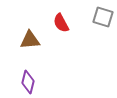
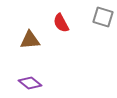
purple diamond: moved 2 px right, 1 px down; rotated 65 degrees counterclockwise
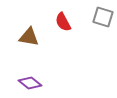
red semicircle: moved 2 px right, 1 px up
brown triangle: moved 1 px left, 3 px up; rotated 15 degrees clockwise
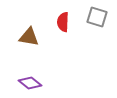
gray square: moved 6 px left
red semicircle: rotated 30 degrees clockwise
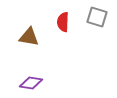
purple diamond: moved 1 px right; rotated 30 degrees counterclockwise
